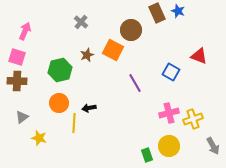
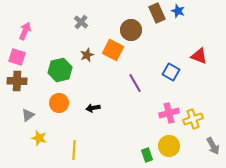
black arrow: moved 4 px right
gray triangle: moved 6 px right, 2 px up
yellow line: moved 27 px down
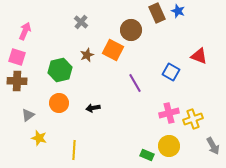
green rectangle: rotated 48 degrees counterclockwise
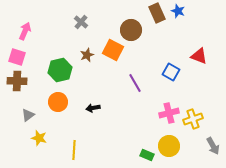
orange circle: moved 1 px left, 1 px up
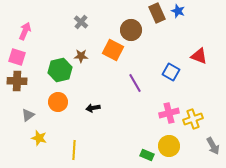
brown star: moved 6 px left, 1 px down; rotated 24 degrees clockwise
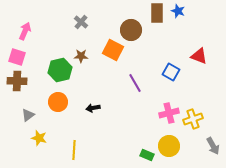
brown rectangle: rotated 24 degrees clockwise
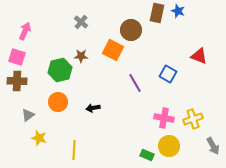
brown rectangle: rotated 12 degrees clockwise
blue square: moved 3 px left, 2 px down
pink cross: moved 5 px left, 5 px down; rotated 24 degrees clockwise
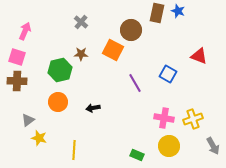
brown star: moved 2 px up
gray triangle: moved 5 px down
green rectangle: moved 10 px left
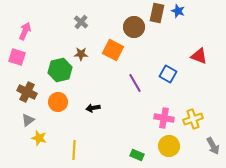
brown circle: moved 3 px right, 3 px up
brown cross: moved 10 px right, 11 px down; rotated 24 degrees clockwise
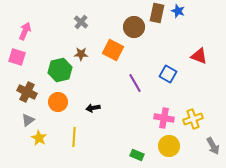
yellow star: rotated 14 degrees clockwise
yellow line: moved 13 px up
